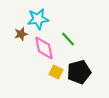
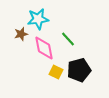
black pentagon: moved 2 px up
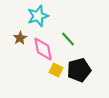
cyan star: moved 3 px up; rotated 10 degrees counterclockwise
brown star: moved 1 px left, 4 px down; rotated 16 degrees counterclockwise
pink diamond: moved 1 px left, 1 px down
yellow square: moved 2 px up
